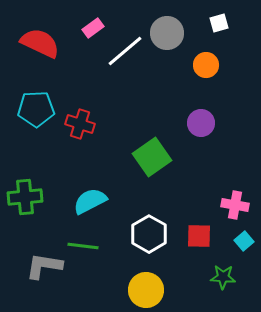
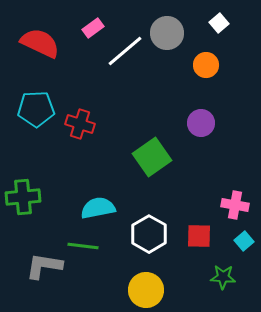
white square: rotated 24 degrees counterclockwise
green cross: moved 2 px left
cyan semicircle: moved 8 px right, 7 px down; rotated 16 degrees clockwise
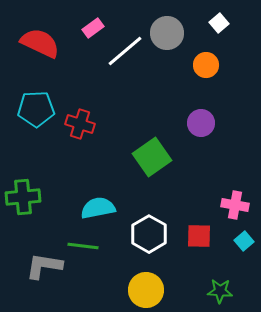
green star: moved 3 px left, 14 px down
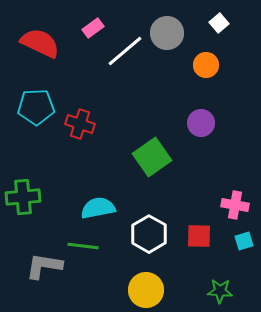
cyan pentagon: moved 2 px up
cyan square: rotated 24 degrees clockwise
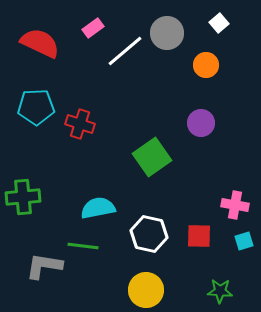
white hexagon: rotated 18 degrees counterclockwise
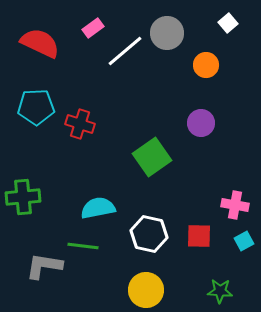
white square: moved 9 px right
cyan square: rotated 12 degrees counterclockwise
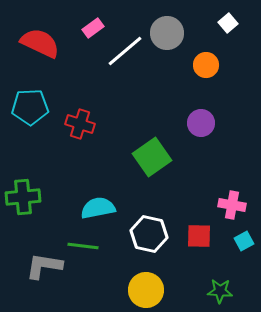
cyan pentagon: moved 6 px left
pink cross: moved 3 px left
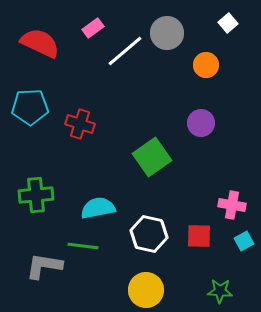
green cross: moved 13 px right, 2 px up
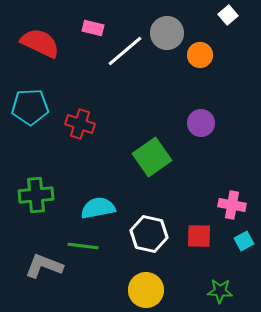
white square: moved 8 px up
pink rectangle: rotated 50 degrees clockwise
orange circle: moved 6 px left, 10 px up
gray L-shape: rotated 12 degrees clockwise
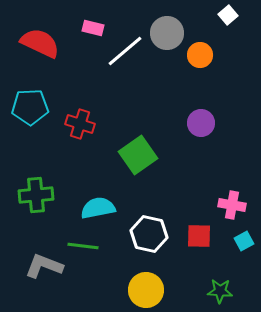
green square: moved 14 px left, 2 px up
